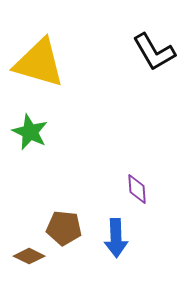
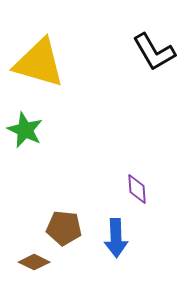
green star: moved 5 px left, 2 px up
brown diamond: moved 5 px right, 6 px down
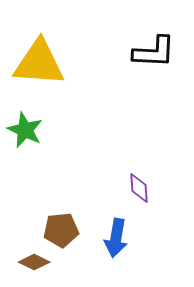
black L-shape: rotated 57 degrees counterclockwise
yellow triangle: rotated 12 degrees counterclockwise
purple diamond: moved 2 px right, 1 px up
brown pentagon: moved 3 px left, 2 px down; rotated 12 degrees counterclockwise
blue arrow: rotated 12 degrees clockwise
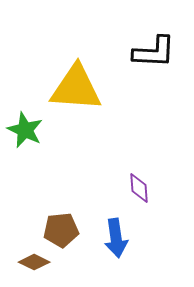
yellow triangle: moved 37 px right, 25 px down
blue arrow: rotated 18 degrees counterclockwise
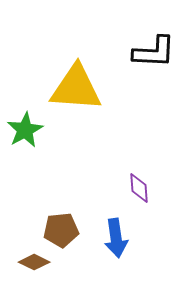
green star: rotated 18 degrees clockwise
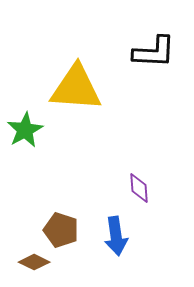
brown pentagon: rotated 24 degrees clockwise
blue arrow: moved 2 px up
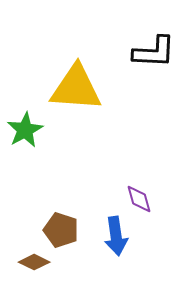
purple diamond: moved 11 px down; rotated 12 degrees counterclockwise
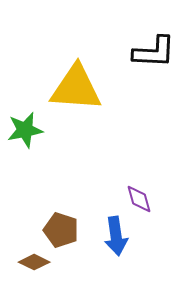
green star: rotated 18 degrees clockwise
